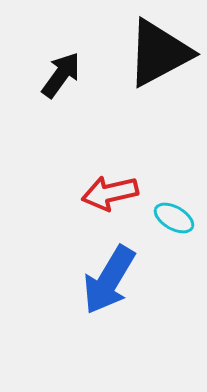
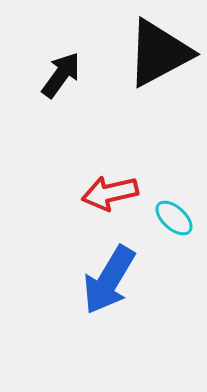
cyan ellipse: rotated 12 degrees clockwise
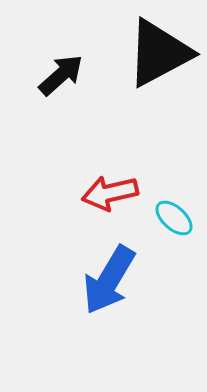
black arrow: rotated 12 degrees clockwise
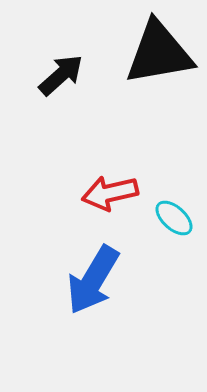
black triangle: rotated 18 degrees clockwise
blue arrow: moved 16 px left
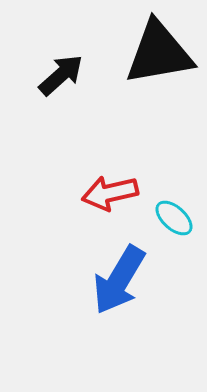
blue arrow: moved 26 px right
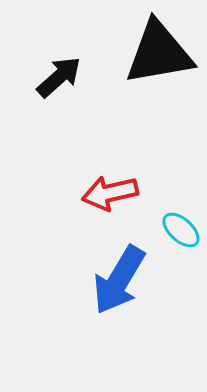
black arrow: moved 2 px left, 2 px down
cyan ellipse: moved 7 px right, 12 px down
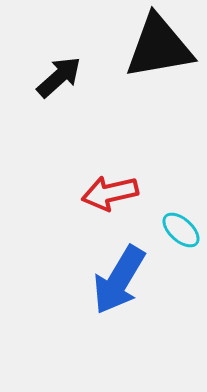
black triangle: moved 6 px up
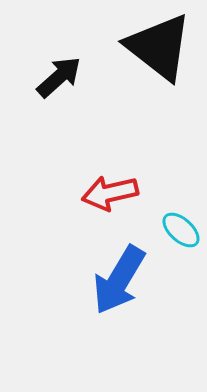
black triangle: rotated 48 degrees clockwise
